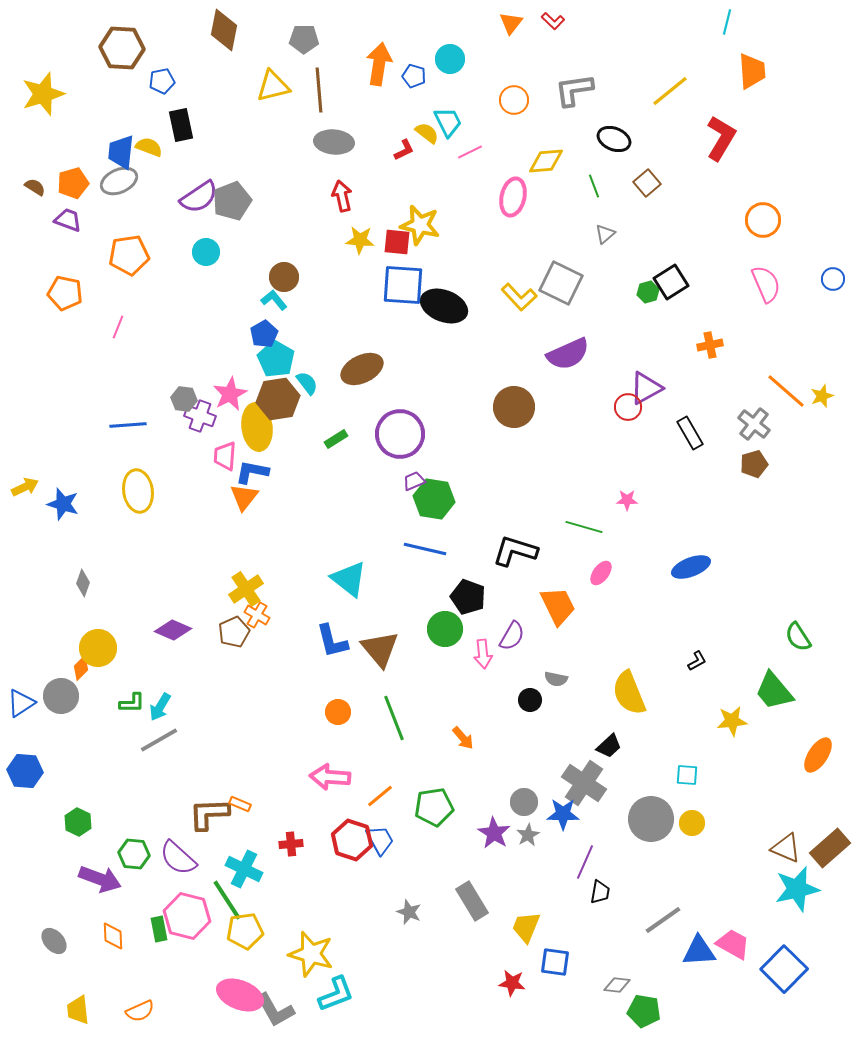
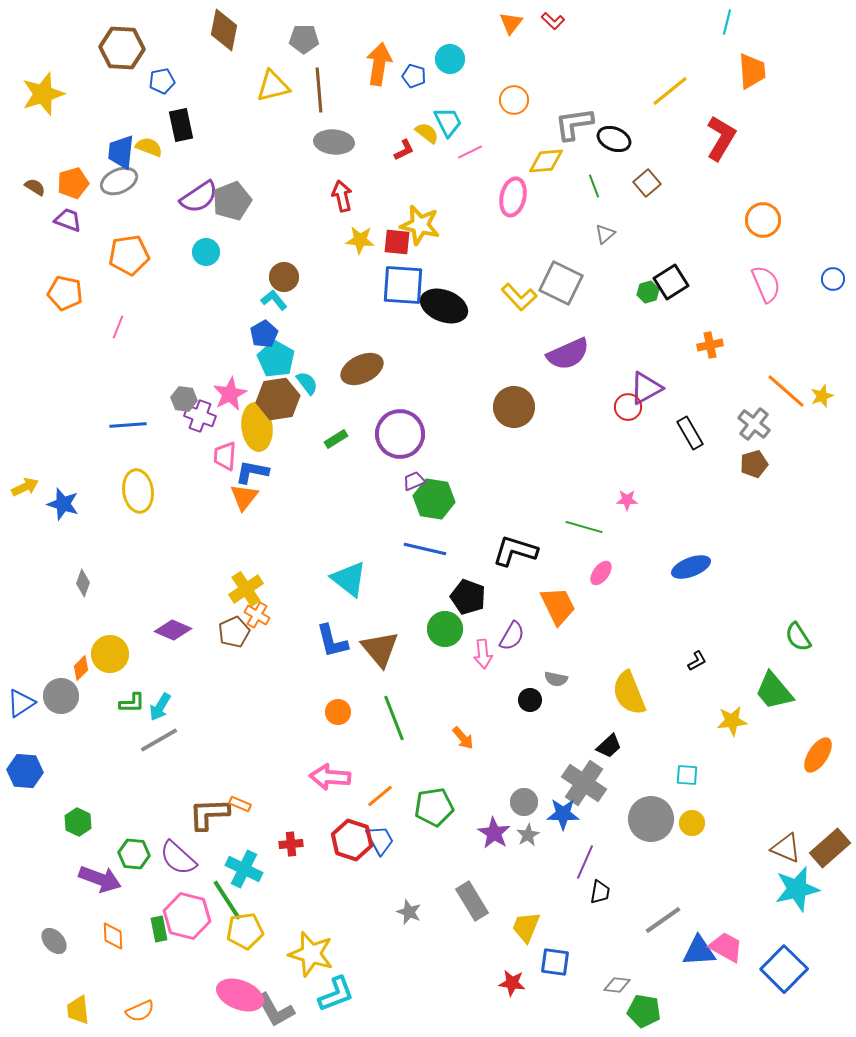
gray L-shape at (574, 90): moved 34 px down
yellow circle at (98, 648): moved 12 px right, 6 px down
pink trapezoid at (733, 944): moved 7 px left, 3 px down
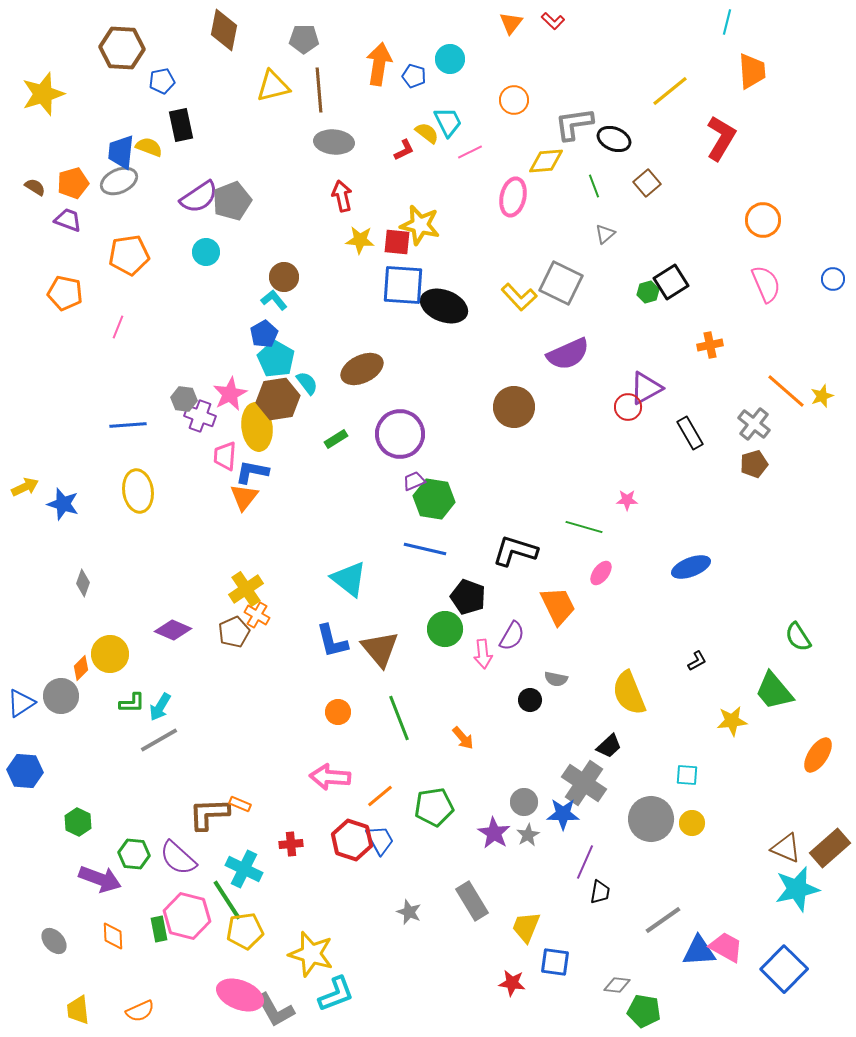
green line at (394, 718): moved 5 px right
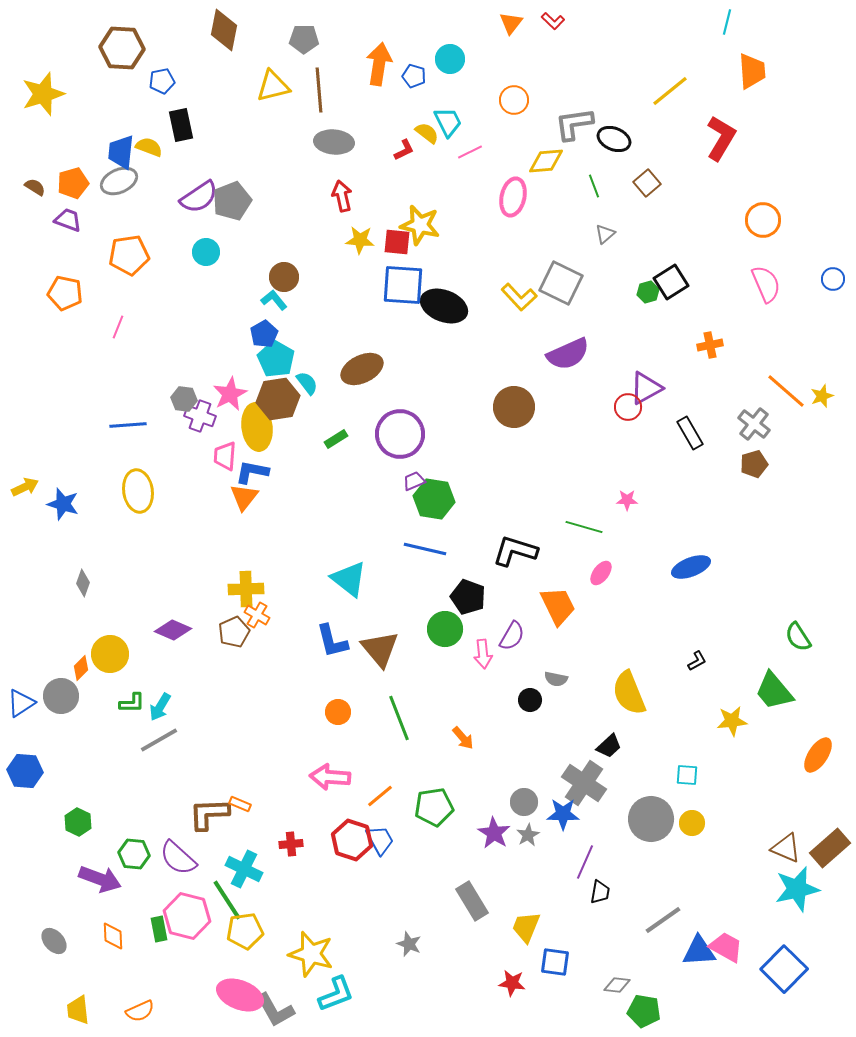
yellow cross at (246, 589): rotated 32 degrees clockwise
gray star at (409, 912): moved 32 px down
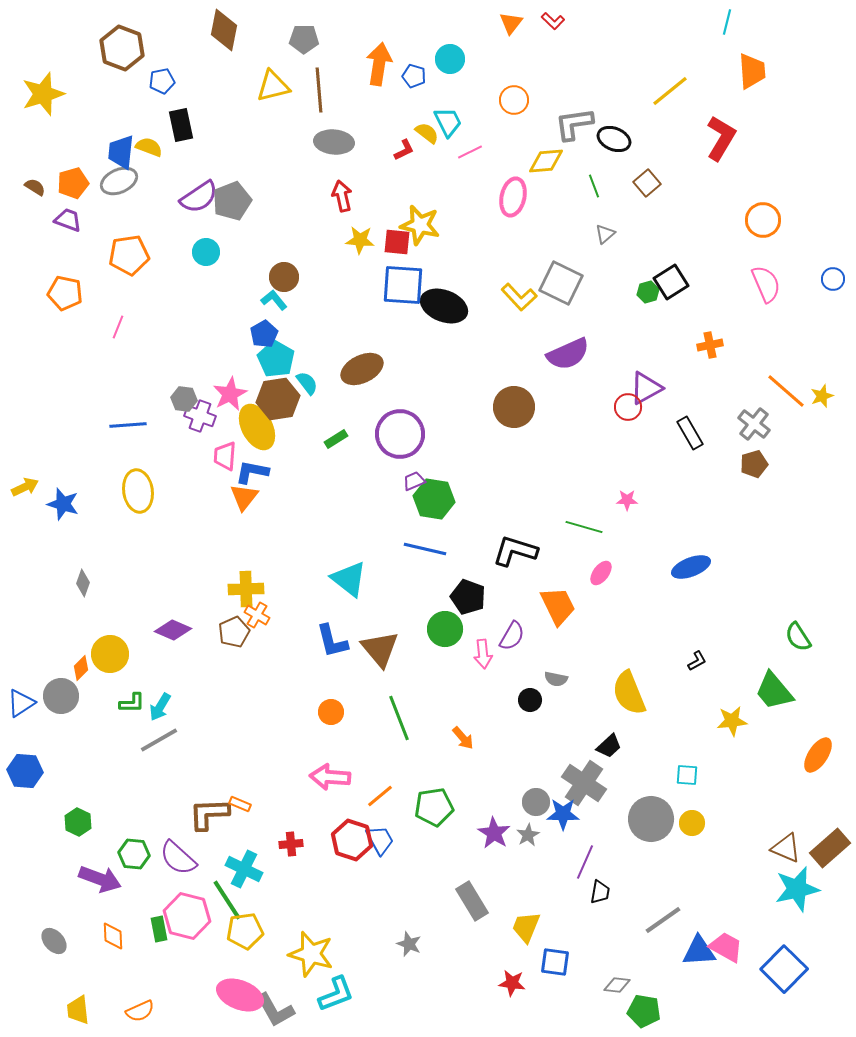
brown hexagon at (122, 48): rotated 18 degrees clockwise
yellow ellipse at (257, 427): rotated 21 degrees counterclockwise
orange circle at (338, 712): moved 7 px left
gray circle at (524, 802): moved 12 px right
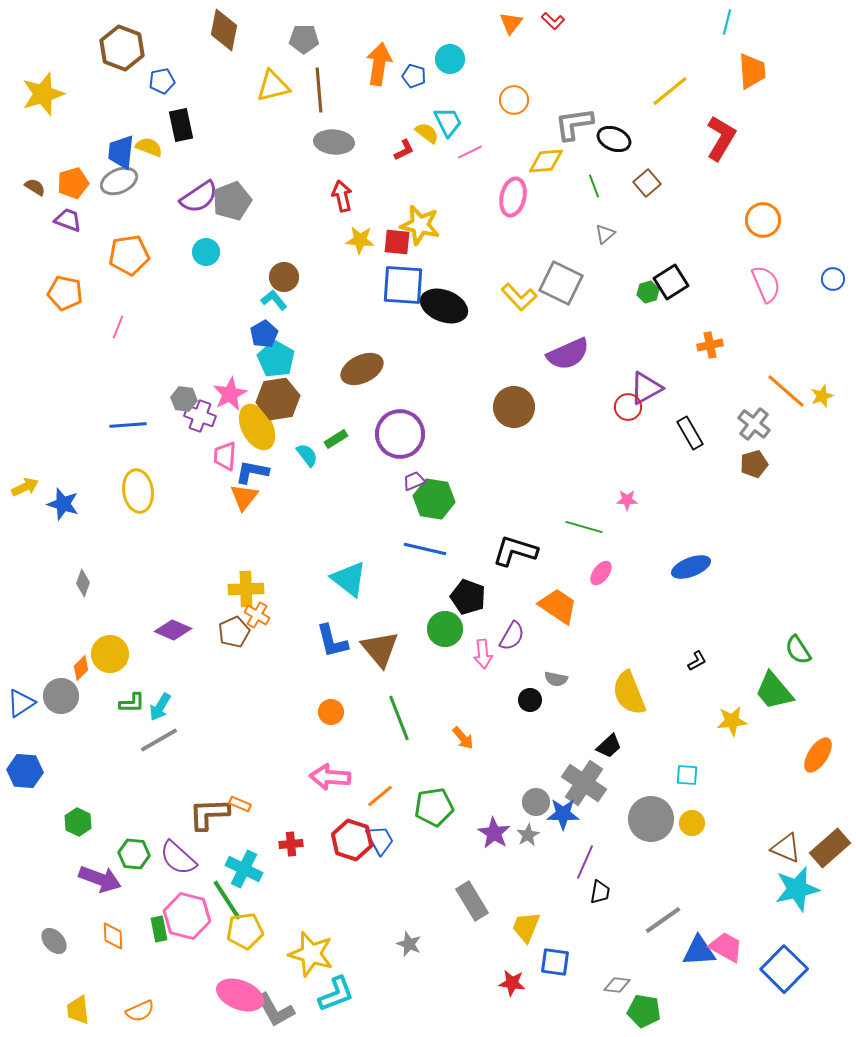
cyan semicircle at (307, 383): moved 72 px down
orange trapezoid at (558, 606): rotated 30 degrees counterclockwise
green semicircle at (798, 637): moved 13 px down
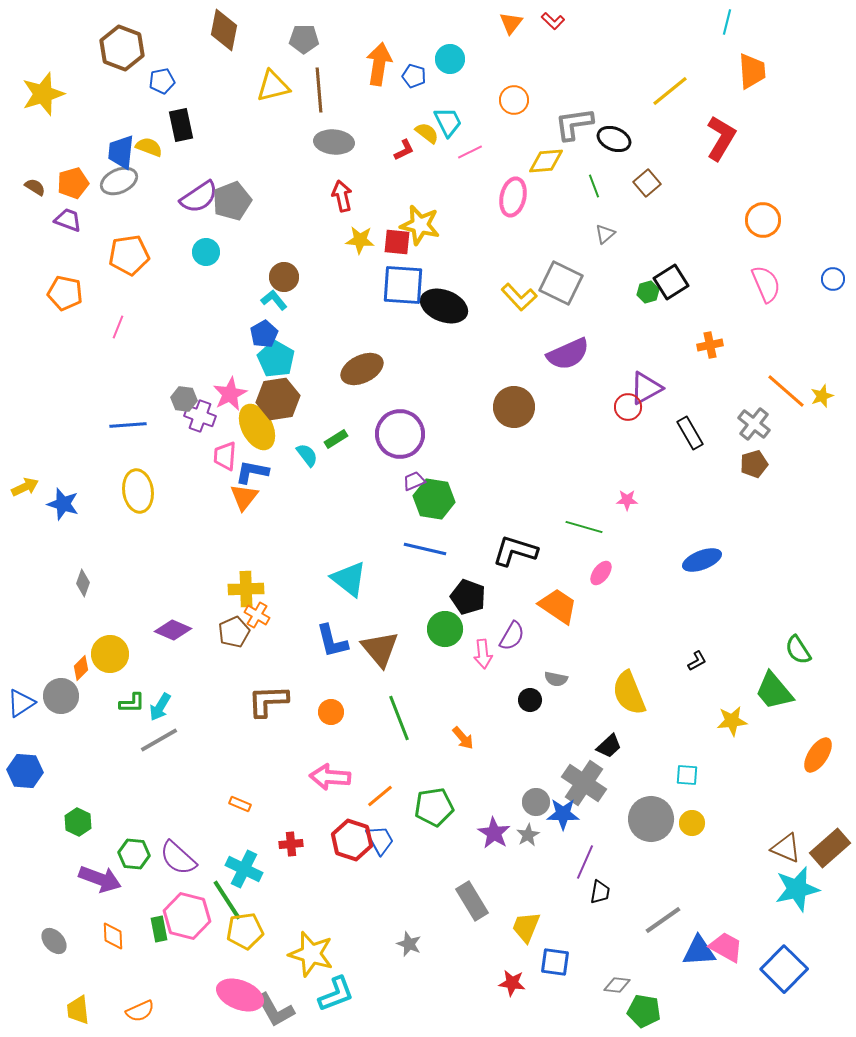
blue ellipse at (691, 567): moved 11 px right, 7 px up
brown L-shape at (209, 814): moved 59 px right, 113 px up
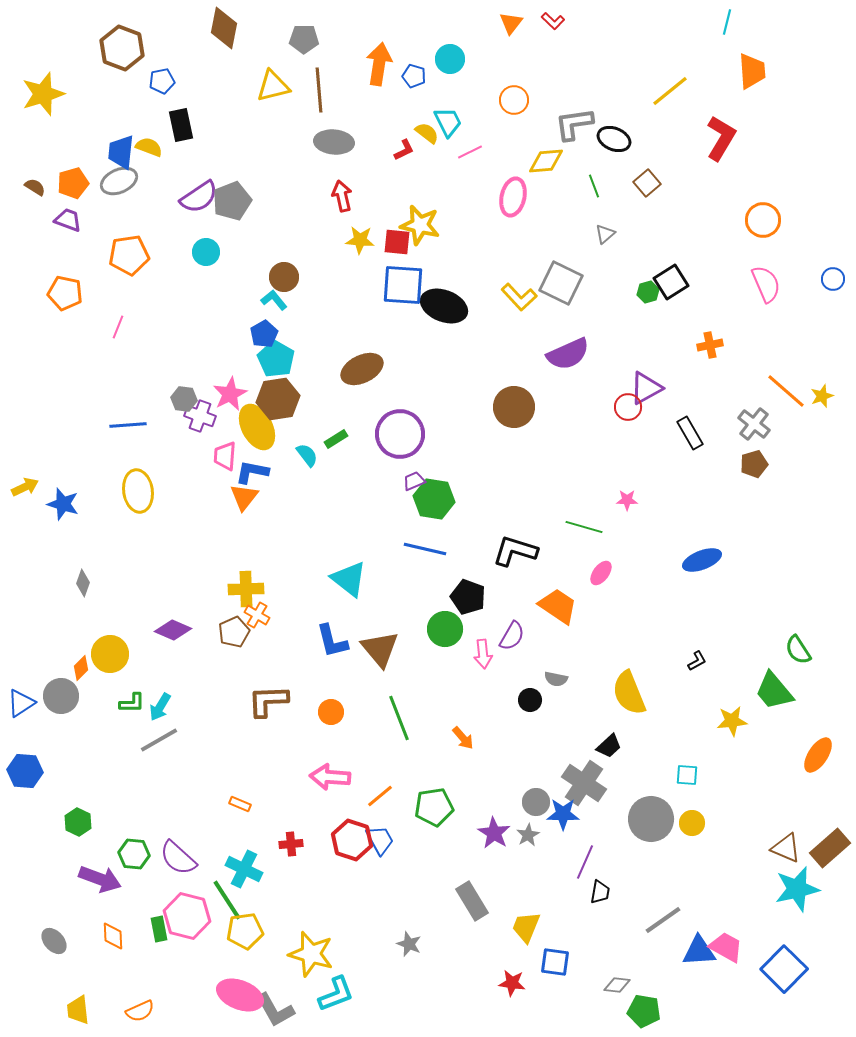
brown diamond at (224, 30): moved 2 px up
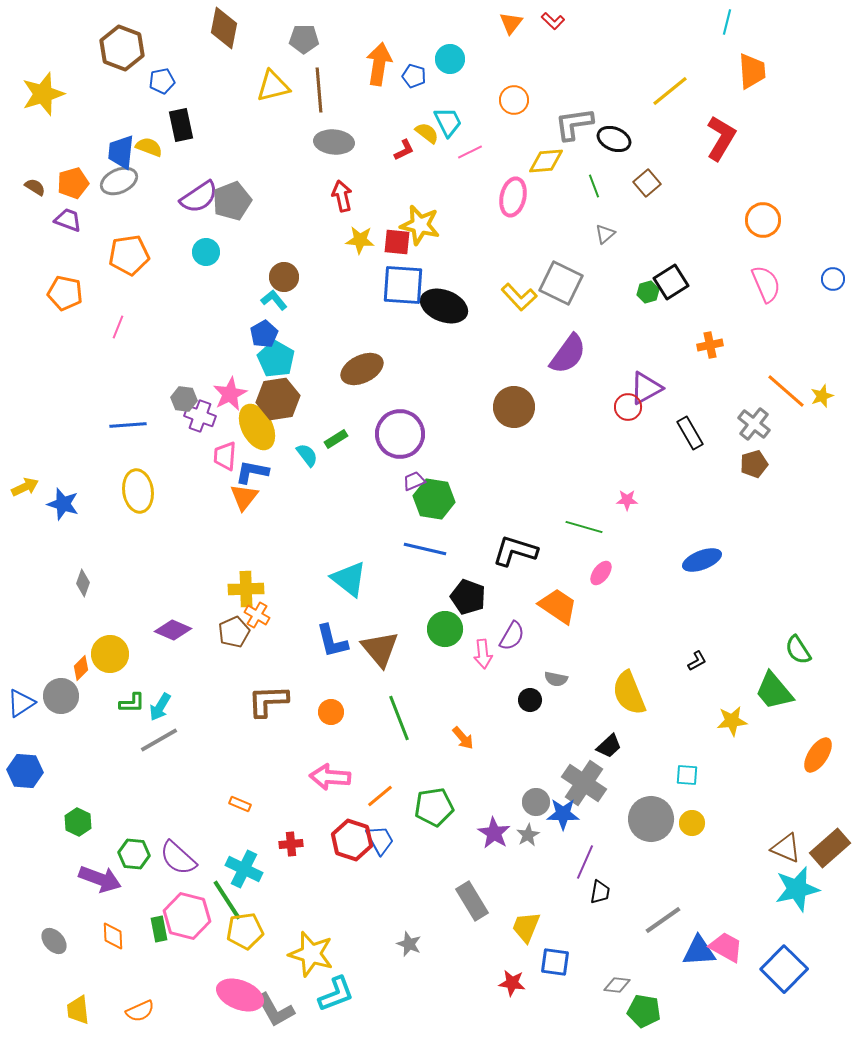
purple semicircle at (568, 354): rotated 30 degrees counterclockwise
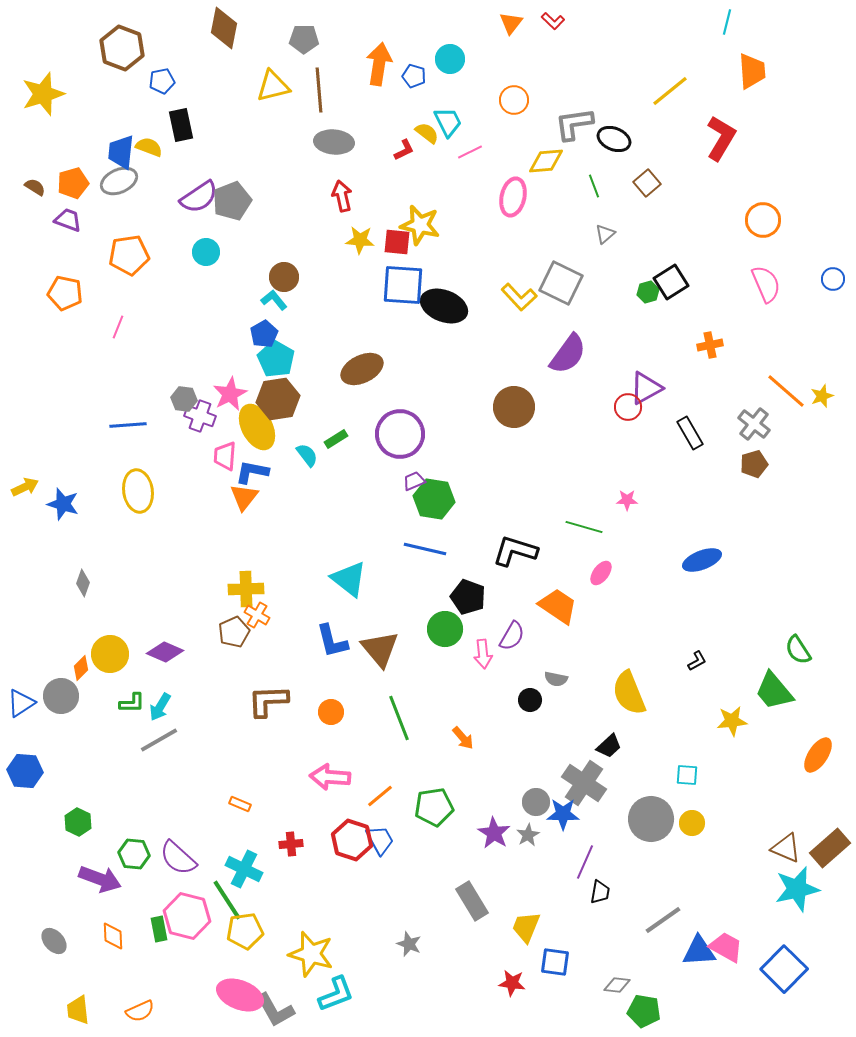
purple diamond at (173, 630): moved 8 px left, 22 px down
